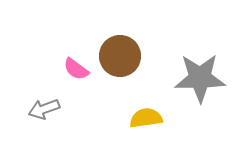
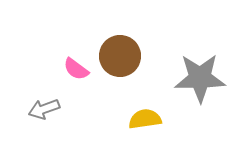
yellow semicircle: moved 1 px left, 1 px down
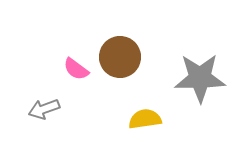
brown circle: moved 1 px down
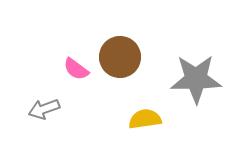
gray star: moved 4 px left, 1 px down
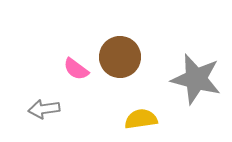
gray star: rotated 15 degrees clockwise
gray arrow: rotated 12 degrees clockwise
yellow semicircle: moved 4 px left
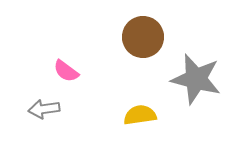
brown circle: moved 23 px right, 20 px up
pink semicircle: moved 10 px left, 2 px down
yellow semicircle: moved 1 px left, 4 px up
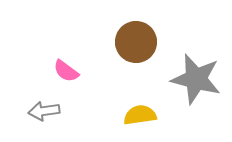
brown circle: moved 7 px left, 5 px down
gray arrow: moved 2 px down
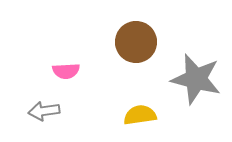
pink semicircle: rotated 40 degrees counterclockwise
